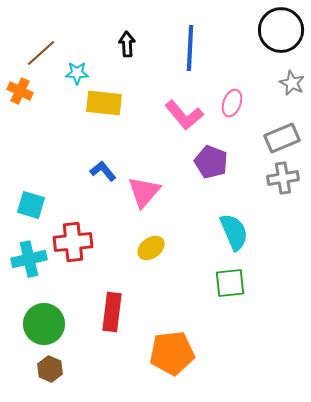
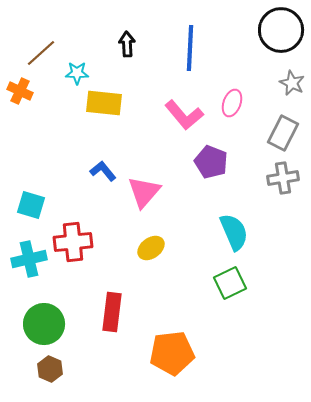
gray rectangle: moved 1 px right, 5 px up; rotated 40 degrees counterclockwise
green square: rotated 20 degrees counterclockwise
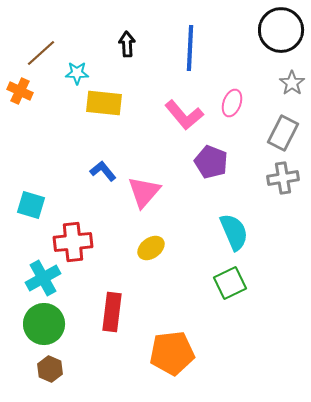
gray star: rotated 10 degrees clockwise
cyan cross: moved 14 px right, 19 px down; rotated 16 degrees counterclockwise
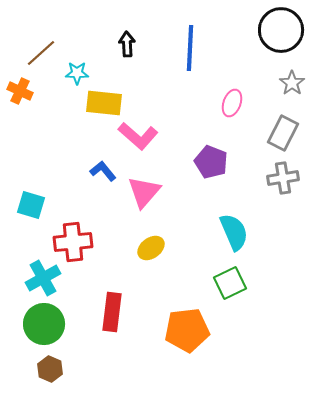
pink L-shape: moved 46 px left, 21 px down; rotated 9 degrees counterclockwise
orange pentagon: moved 15 px right, 23 px up
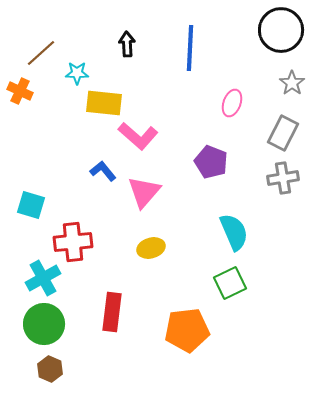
yellow ellipse: rotated 20 degrees clockwise
